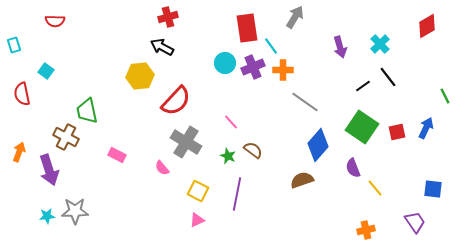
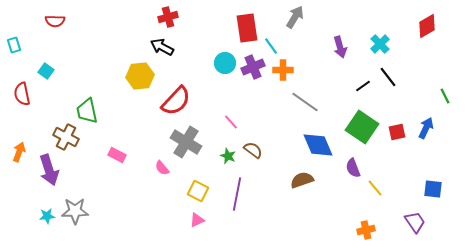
blue diamond at (318, 145): rotated 64 degrees counterclockwise
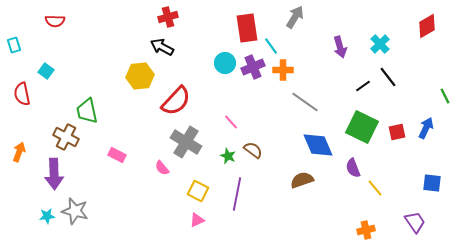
green square at (362, 127): rotated 8 degrees counterclockwise
purple arrow at (49, 170): moved 5 px right, 4 px down; rotated 16 degrees clockwise
blue square at (433, 189): moved 1 px left, 6 px up
gray star at (75, 211): rotated 16 degrees clockwise
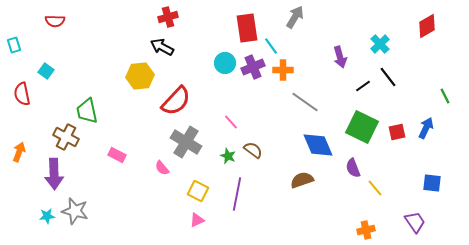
purple arrow at (340, 47): moved 10 px down
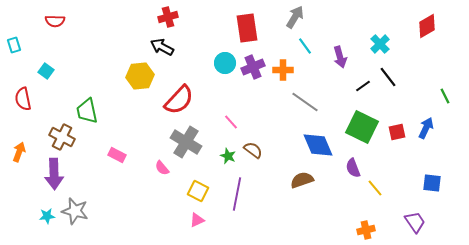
cyan line at (271, 46): moved 34 px right
red semicircle at (22, 94): moved 1 px right, 5 px down
red semicircle at (176, 101): moved 3 px right, 1 px up
brown cross at (66, 137): moved 4 px left
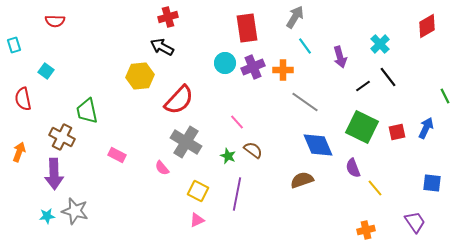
pink line at (231, 122): moved 6 px right
